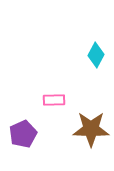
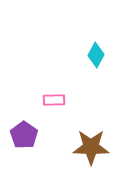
brown star: moved 18 px down
purple pentagon: moved 1 px right, 1 px down; rotated 12 degrees counterclockwise
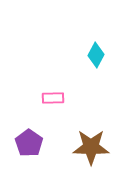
pink rectangle: moved 1 px left, 2 px up
purple pentagon: moved 5 px right, 8 px down
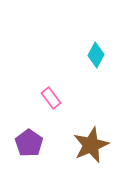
pink rectangle: moved 2 px left; rotated 55 degrees clockwise
brown star: moved 2 px up; rotated 24 degrees counterclockwise
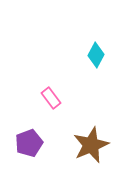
purple pentagon: rotated 16 degrees clockwise
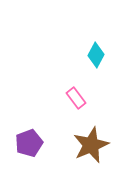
pink rectangle: moved 25 px right
